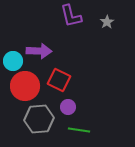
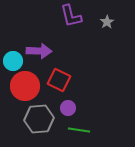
purple circle: moved 1 px down
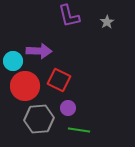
purple L-shape: moved 2 px left
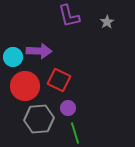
cyan circle: moved 4 px up
green line: moved 4 px left, 3 px down; rotated 65 degrees clockwise
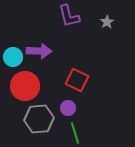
red square: moved 18 px right
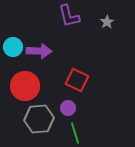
cyan circle: moved 10 px up
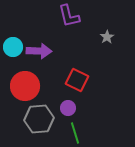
gray star: moved 15 px down
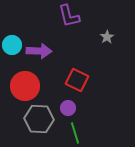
cyan circle: moved 1 px left, 2 px up
gray hexagon: rotated 8 degrees clockwise
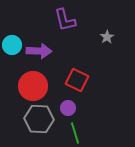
purple L-shape: moved 4 px left, 4 px down
red circle: moved 8 px right
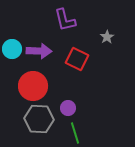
cyan circle: moved 4 px down
red square: moved 21 px up
